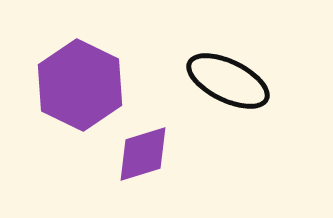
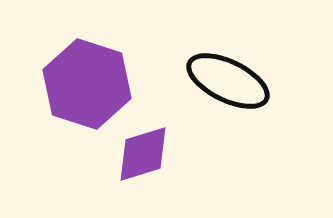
purple hexagon: moved 7 px right, 1 px up; rotated 8 degrees counterclockwise
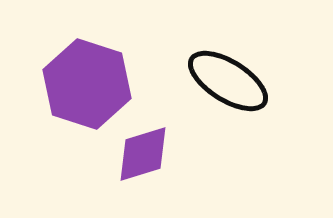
black ellipse: rotated 6 degrees clockwise
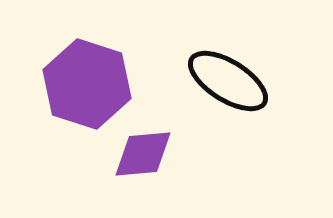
purple diamond: rotated 12 degrees clockwise
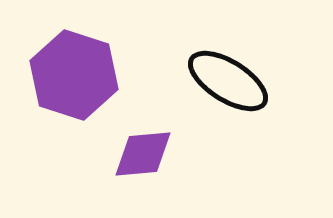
purple hexagon: moved 13 px left, 9 px up
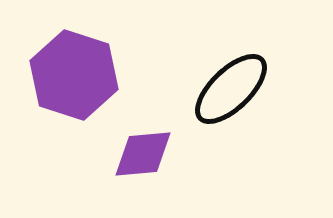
black ellipse: moved 3 px right, 8 px down; rotated 76 degrees counterclockwise
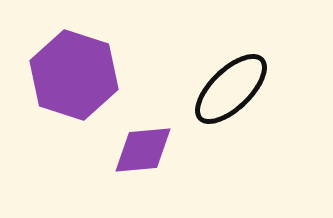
purple diamond: moved 4 px up
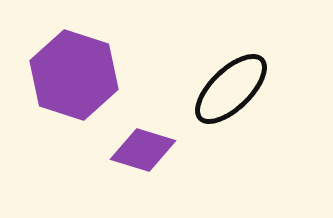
purple diamond: rotated 22 degrees clockwise
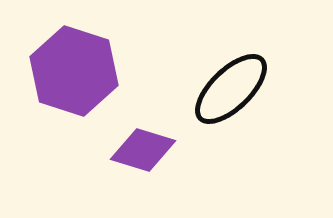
purple hexagon: moved 4 px up
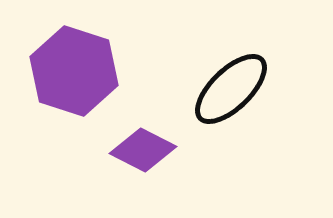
purple diamond: rotated 10 degrees clockwise
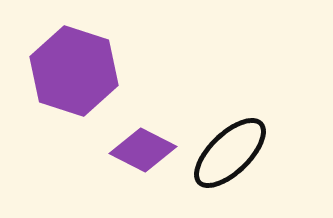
black ellipse: moved 1 px left, 64 px down
